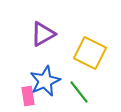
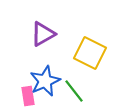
green line: moved 5 px left, 1 px up
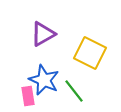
blue star: moved 1 px left, 1 px up; rotated 24 degrees counterclockwise
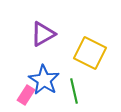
blue star: rotated 8 degrees clockwise
green line: rotated 25 degrees clockwise
pink rectangle: moved 2 px left, 1 px up; rotated 42 degrees clockwise
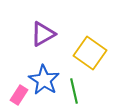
yellow square: rotated 8 degrees clockwise
pink rectangle: moved 7 px left
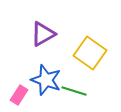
blue star: moved 2 px right; rotated 12 degrees counterclockwise
green line: rotated 60 degrees counterclockwise
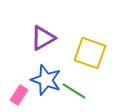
purple triangle: moved 4 px down
yellow square: rotated 16 degrees counterclockwise
green line: rotated 15 degrees clockwise
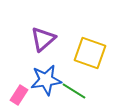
purple triangle: moved 1 px down; rotated 12 degrees counterclockwise
blue star: rotated 28 degrees counterclockwise
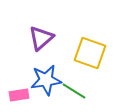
purple triangle: moved 2 px left, 1 px up
pink rectangle: rotated 48 degrees clockwise
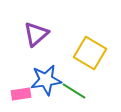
purple triangle: moved 5 px left, 4 px up
yellow square: rotated 12 degrees clockwise
pink rectangle: moved 2 px right, 1 px up
